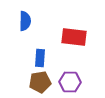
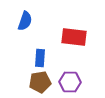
blue semicircle: rotated 18 degrees clockwise
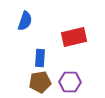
red rectangle: rotated 20 degrees counterclockwise
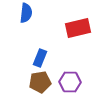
blue semicircle: moved 1 px right, 8 px up; rotated 12 degrees counterclockwise
red rectangle: moved 4 px right, 9 px up
blue rectangle: rotated 18 degrees clockwise
